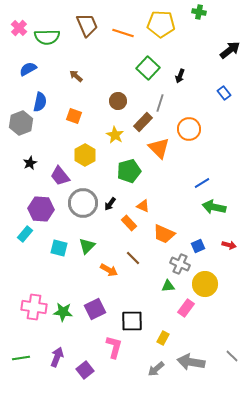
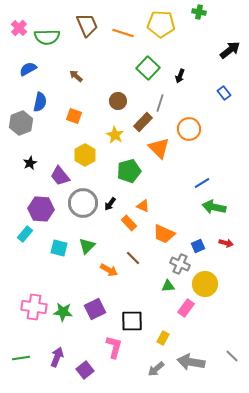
red arrow at (229, 245): moved 3 px left, 2 px up
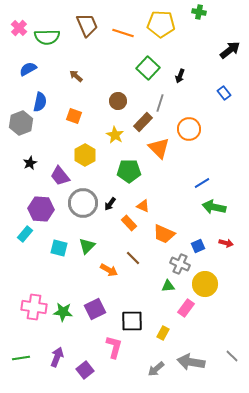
green pentagon at (129, 171): rotated 15 degrees clockwise
yellow rectangle at (163, 338): moved 5 px up
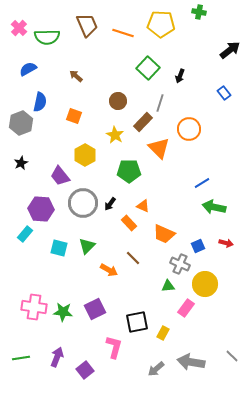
black star at (30, 163): moved 9 px left
black square at (132, 321): moved 5 px right, 1 px down; rotated 10 degrees counterclockwise
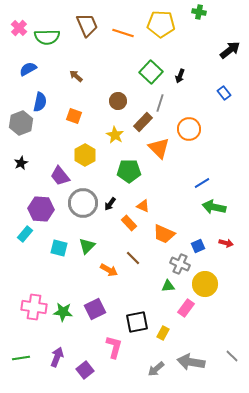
green square at (148, 68): moved 3 px right, 4 px down
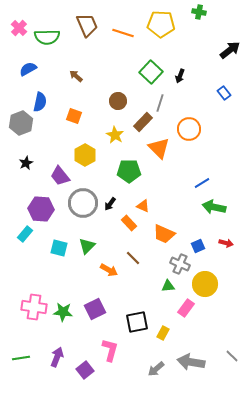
black star at (21, 163): moved 5 px right
pink L-shape at (114, 347): moved 4 px left, 3 px down
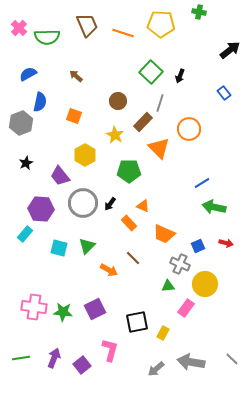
blue semicircle at (28, 69): moved 5 px down
gray line at (232, 356): moved 3 px down
purple arrow at (57, 357): moved 3 px left, 1 px down
purple square at (85, 370): moved 3 px left, 5 px up
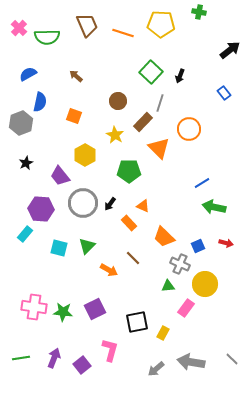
orange trapezoid at (164, 234): moved 3 px down; rotated 20 degrees clockwise
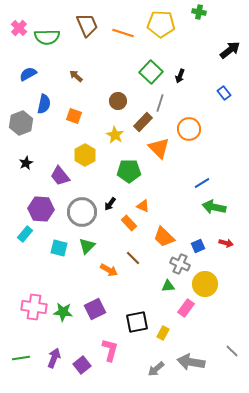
blue semicircle at (40, 102): moved 4 px right, 2 px down
gray circle at (83, 203): moved 1 px left, 9 px down
gray line at (232, 359): moved 8 px up
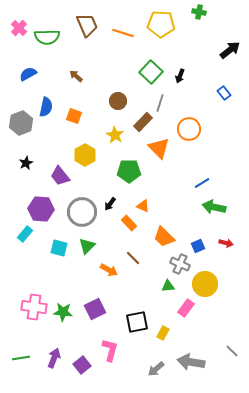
blue semicircle at (44, 104): moved 2 px right, 3 px down
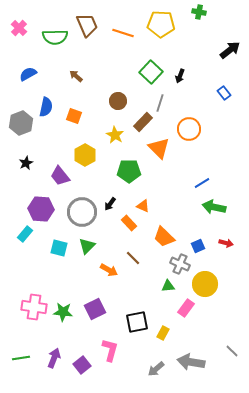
green semicircle at (47, 37): moved 8 px right
